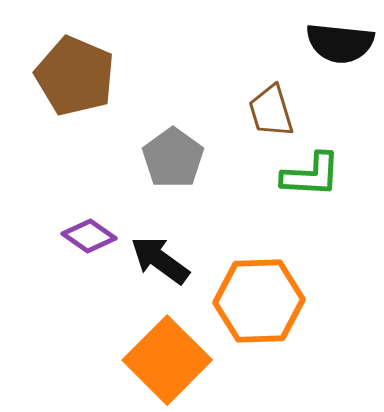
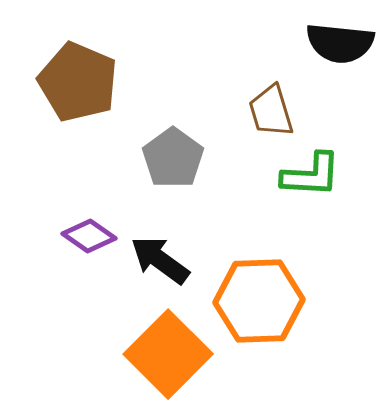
brown pentagon: moved 3 px right, 6 px down
orange square: moved 1 px right, 6 px up
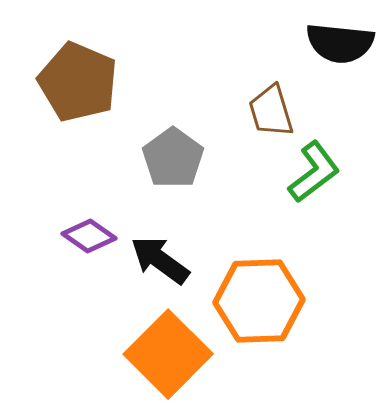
green L-shape: moved 3 px right, 3 px up; rotated 40 degrees counterclockwise
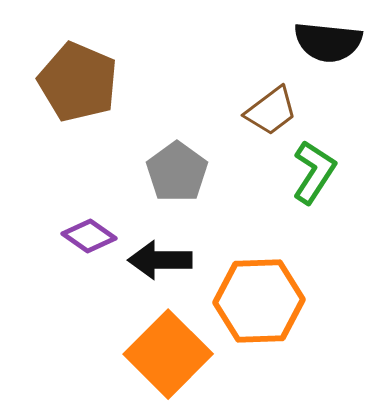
black semicircle: moved 12 px left, 1 px up
brown trapezoid: rotated 110 degrees counterclockwise
gray pentagon: moved 4 px right, 14 px down
green L-shape: rotated 20 degrees counterclockwise
black arrow: rotated 36 degrees counterclockwise
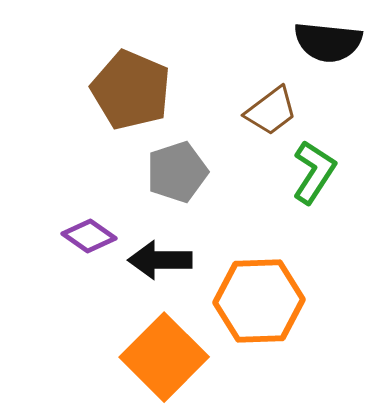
brown pentagon: moved 53 px right, 8 px down
gray pentagon: rotated 18 degrees clockwise
orange square: moved 4 px left, 3 px down
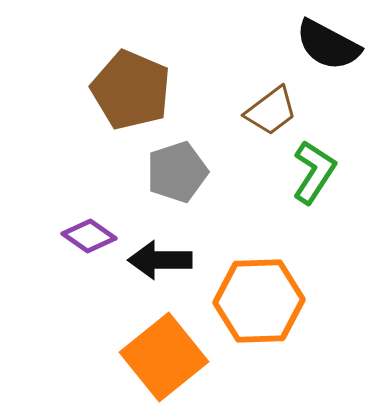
black semicircle: moved 3 px down; rotated 22 degrees clockwise
orange square: rotated 6 degrees clockwise
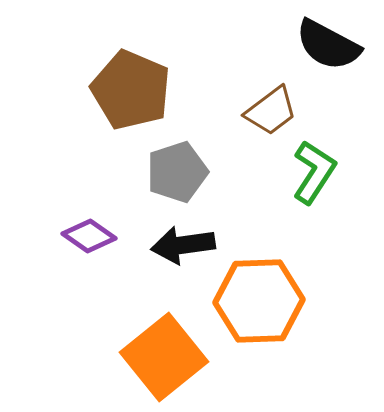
black arrow: moved 23 px right, 15 px up; rotated 8 degrees counterclockwise
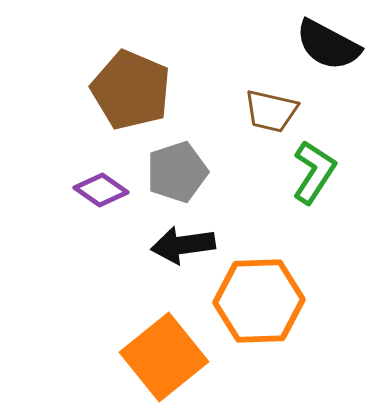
brown trapezoid: rotated 50 degrees clockwise
purple diamond: moved 12 px right, 46 px up
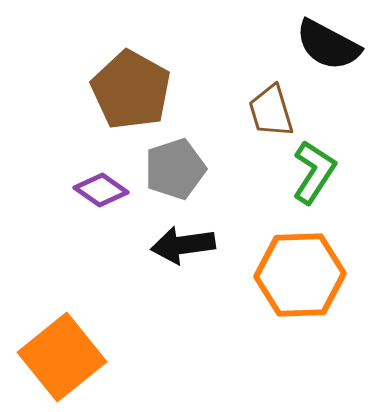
brown pentagon: rotated 6 degrees clockwise
brown trapezoid: rotated 60 degrees clockwise
gray pentagon: moved 2 px left, 3 px up
orange hexagon: moved 41 px right, 26 px up
orange square: moved 102 px left
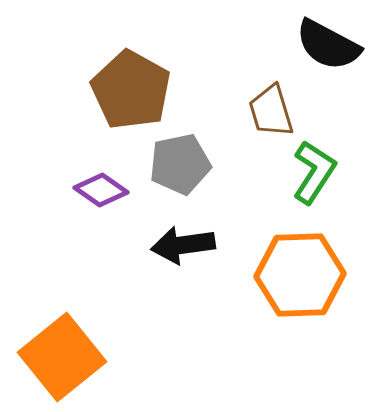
gray pentagon: moved 5 px right, 5 px up; rotated 6 degrees clockwise
